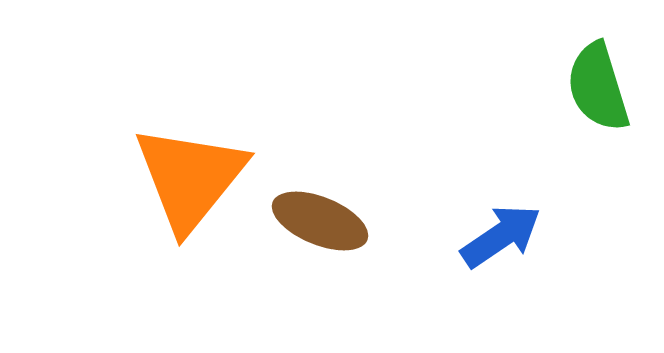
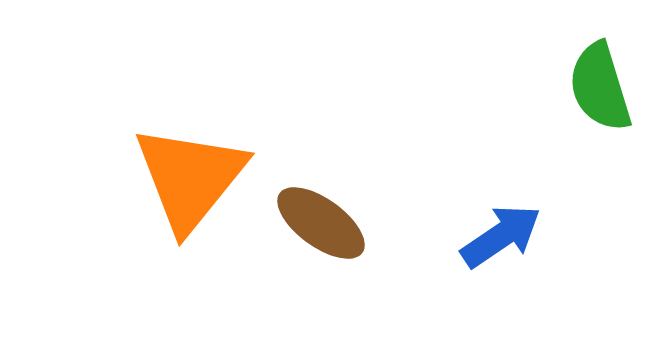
green semicircle: moved 2 px right
brown ellipse: moved 1 px right, 2 px down; rotated 14 degrees clockwise
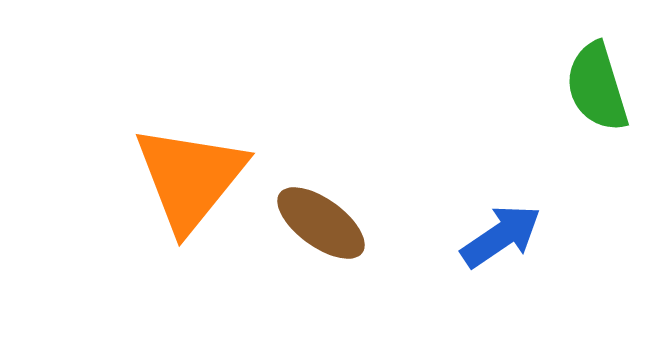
green semicircle: moved 3 px left
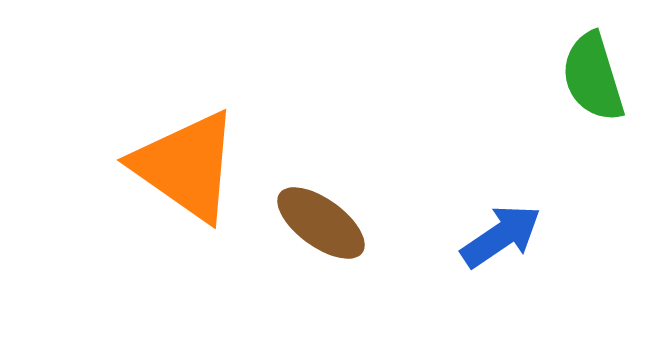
green semicircle: moved 4 px left, 10 px up
orange triangle: moved 4 px left, 12 px up; rotated 34 degrees counterclockwise
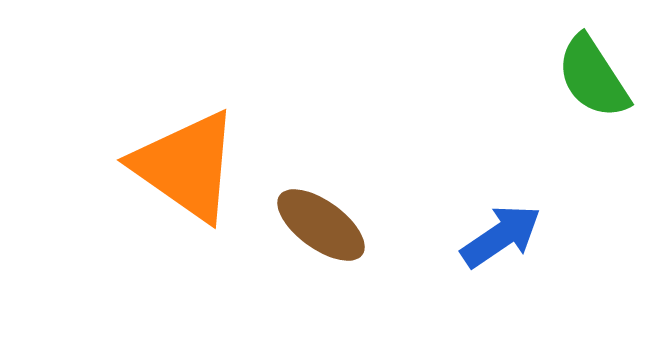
green semicircle: rotated 16 degrees counterclockwise
brown ellipse: moved 2 px down
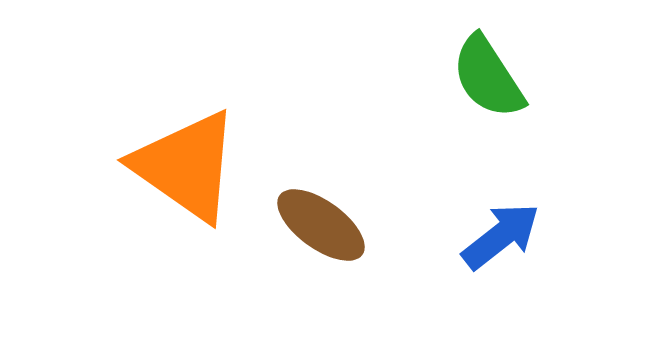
green semicircle: moved 105 px left
blue arrow: rotated 4 degrees counterclockwise
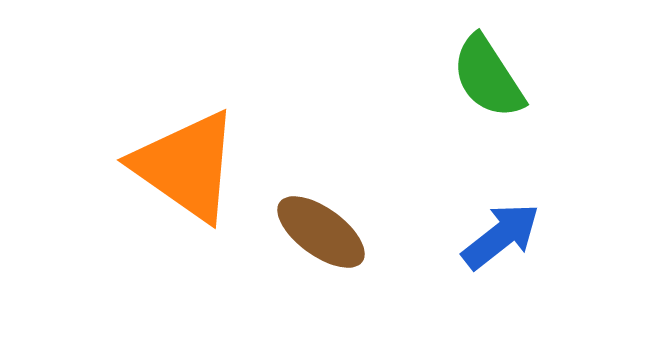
brown ellipse: moved 7 px down
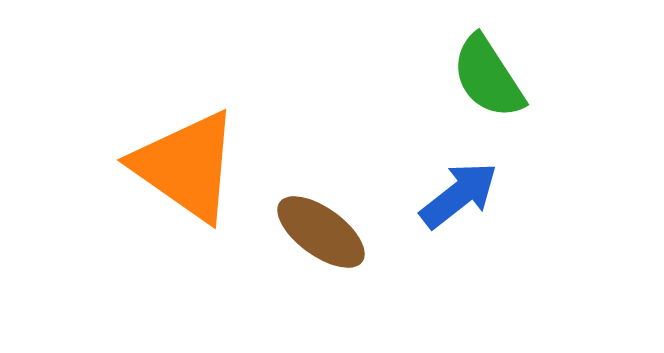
blue arrow: moved 42 px left, 41 px up
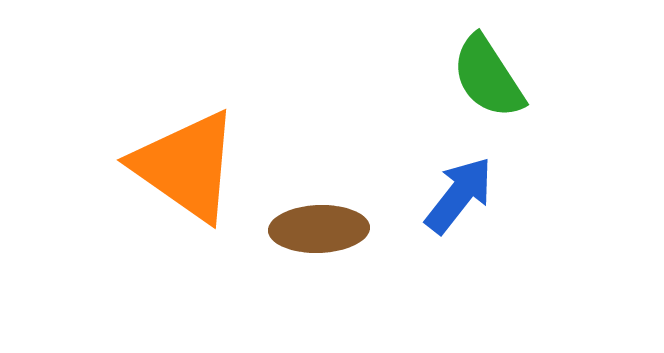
blue arrow: rotated 14 degrees counterclockwise
brown ellipse: moved 2 px left, 3 px up; rotated 38 degrees counterclockwise
